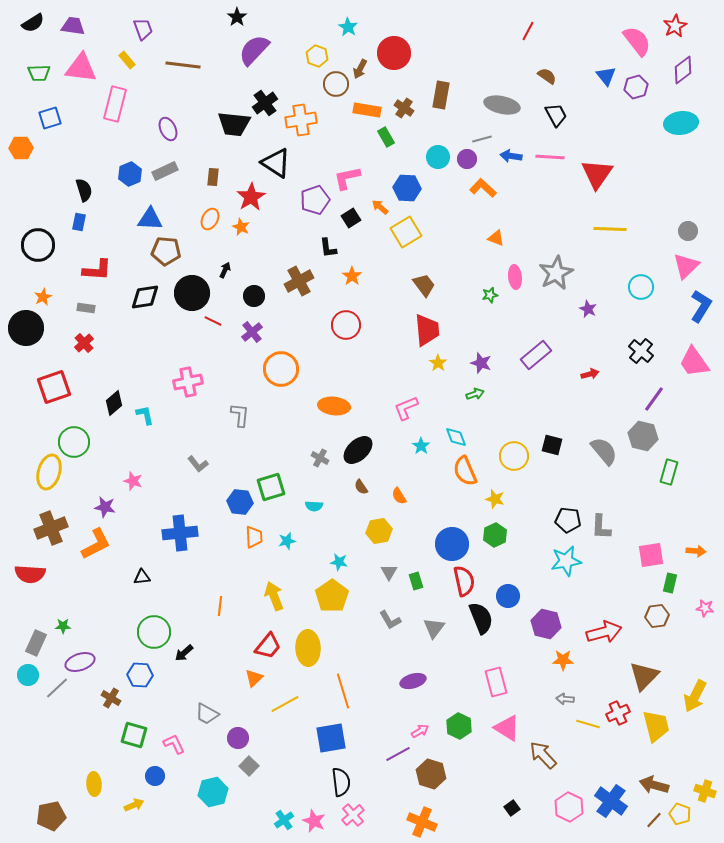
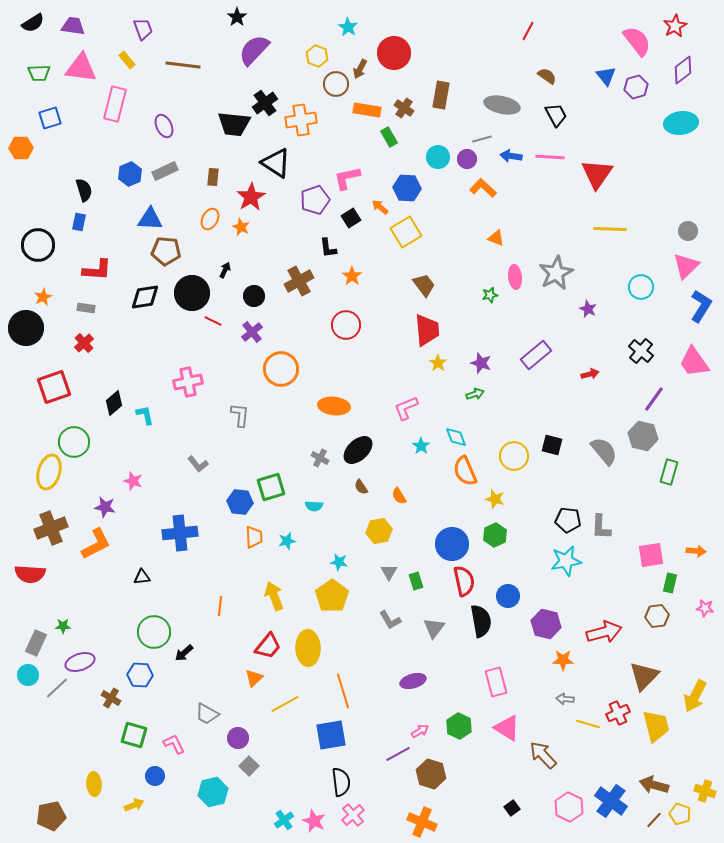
purple ellipse at (168, 129): moved 4 px left, 3 px up
green rectangle at (386, 137): moved 3 px right
black semicircle at (481, 618): moved 3 px down; rotated 12 degrees clockwise
blue square at (331, 738): moved 3 px up
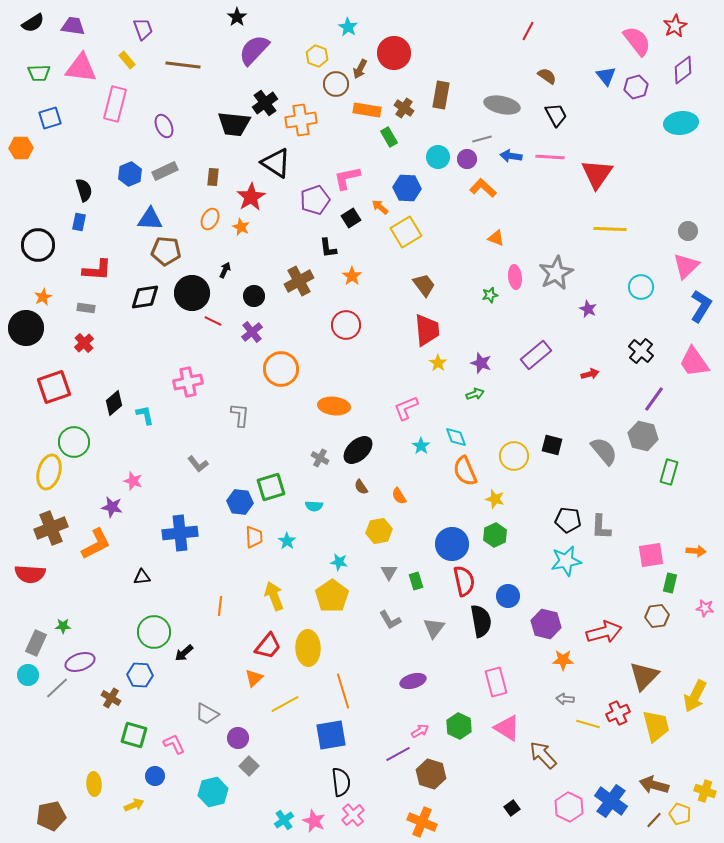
purple star at (105, 507): moved 7 px right
cyan star at (287, 541): rotated 24 degrees counterclockwise
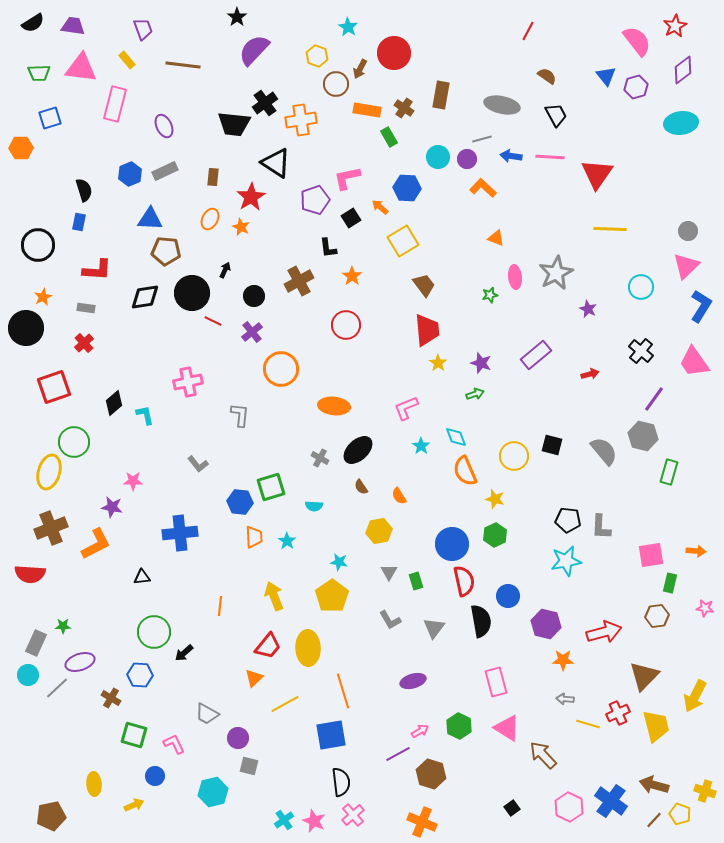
yellow square at (406, 232): moved 3 px left, 9 px down
pink star at (133, 481): rotated 18 degrees counterclockwise
gray square at (249, 766): rotated 30 degrees counterclockwise
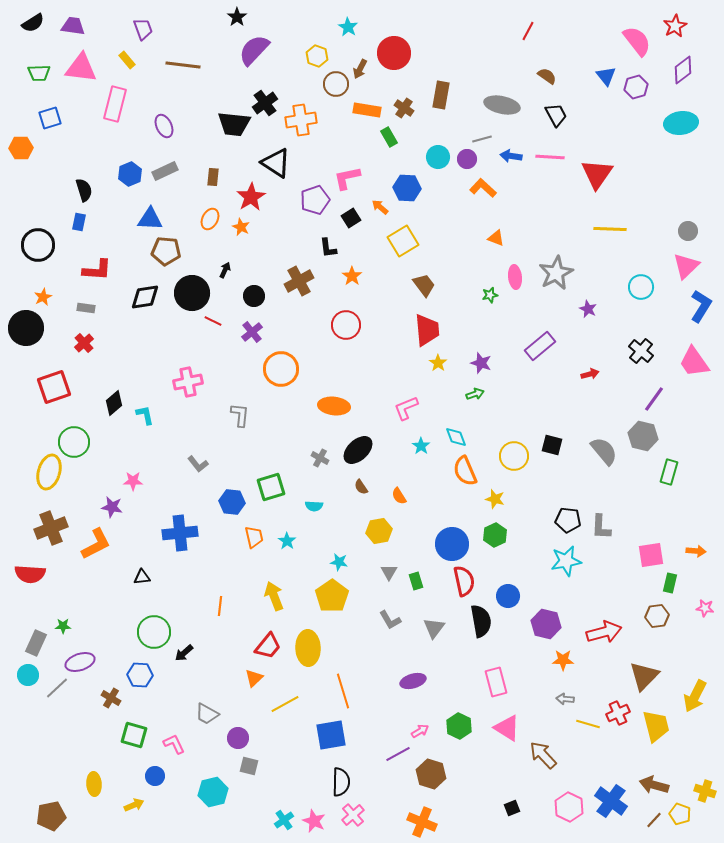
purple rectangle at (536, 355): moved 4 px right, 9 px up
blue hexagon at (240, 502): moved 8 px left
orange trapezoid at (254, 537): rotated 10 degrees counterclockwise
black semicircle at (341, 782): rotated 8 degrees clockwise
black square at (512, 808): rotated 14 degrees clockwise
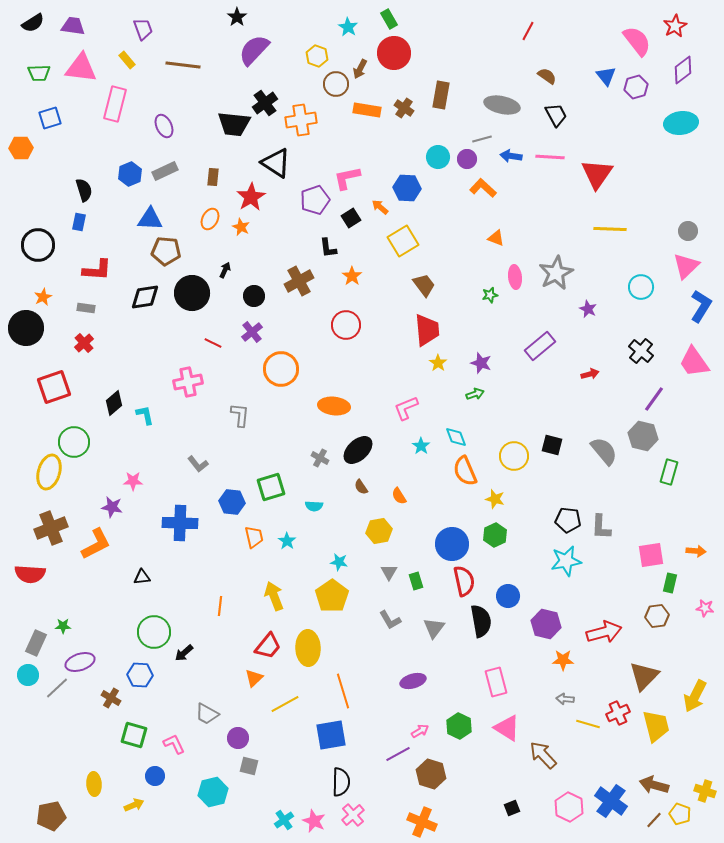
green rectangle at (389, 137): moved 118 px up
red line at (213, 321): moved 22 px down
blue cross at (180, 533): moved 10 px up; rotated 8 degrees clockwise
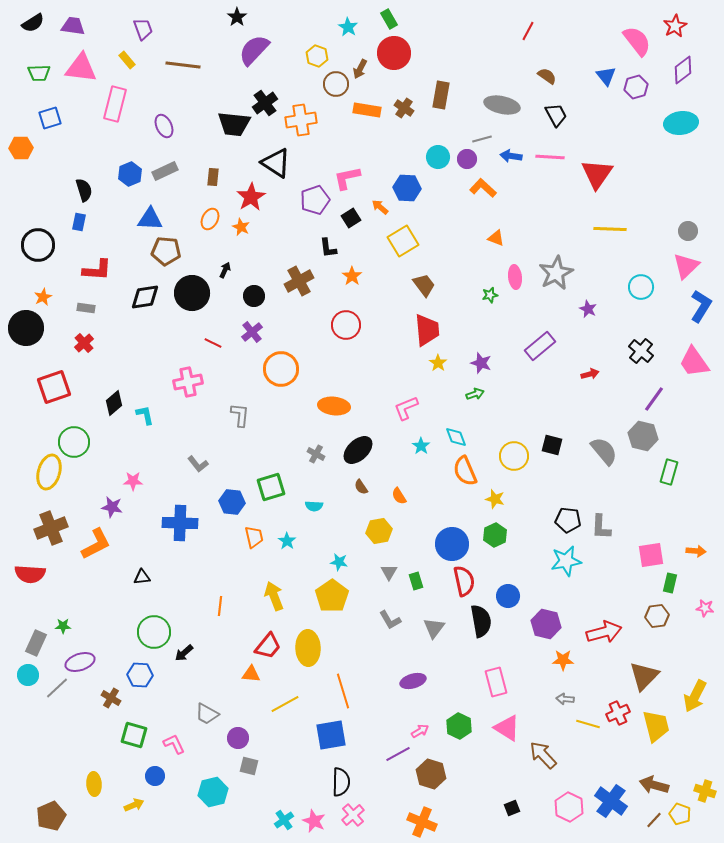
gray cross at (320, 458): moved 4 px left, 4 px up
orange triangle at (254, 678): moved 3 px left, 4 px up; rotated 48 degrees clockwise
brown pentagon at (51, 816): rotated 12 degrees counterclockwise
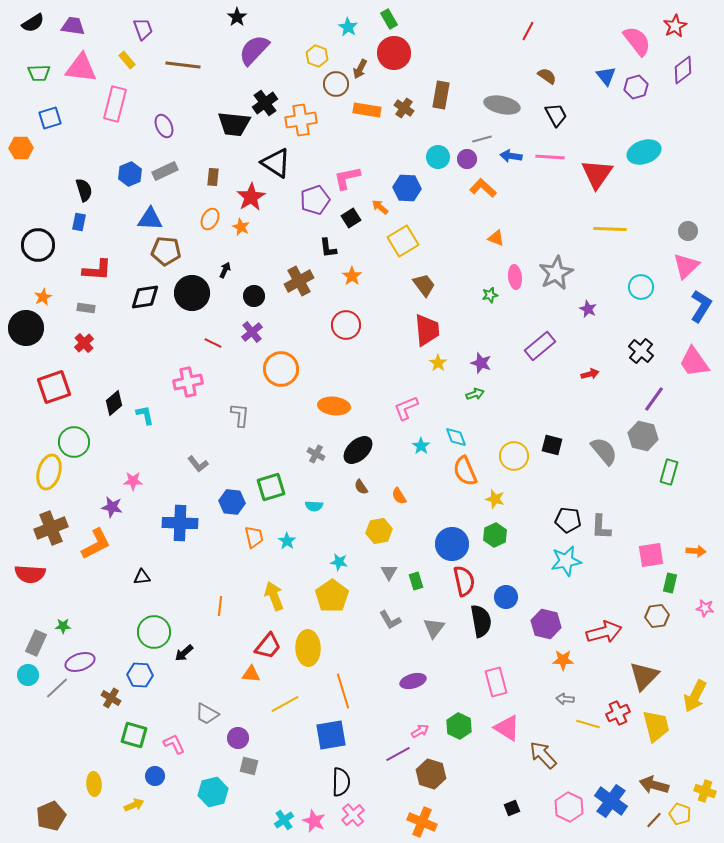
cyan ellipse at (681, 123): moved 37 px left, 29 px down; rotated 12 degrees counterclockwise
blue circle at (508, 596): moved 2 px left, 1 px down
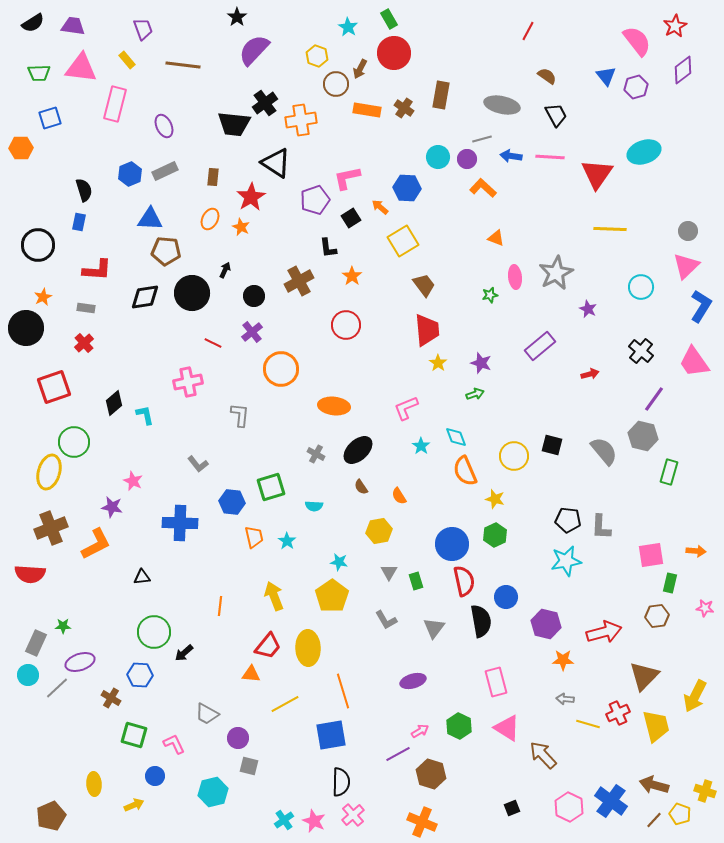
pink star at (133, 481): rotated 24 degrees clockwise
gray L-shape at (390, 620): moved 4 px left
